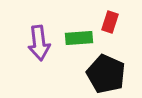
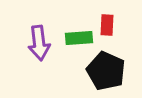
red rectangle: moved 3 px left, 3 px down; rotated 15 degrees counterclockwise
black pentagon: moved 3 px up
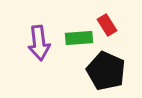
red rectangle: rotated 35 degrees counterclockwise
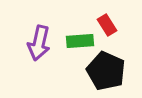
green rectangle: moved 1 px right, 3 px down
purple arrow: rotated 20 degrees clockwise
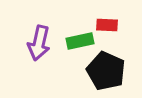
red rectangle: rotated 55 degrees counterclockwise
green rectangle: rotated 8 degrees counterclockwise
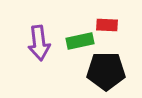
purple arrow: rotated 20 degrees counterclockwise
black pentagon: rotated 24 degrees counterclockwise
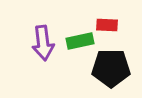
purple arrow: moved 4 px right
black pentagon: moved 5 px right, 3 px up
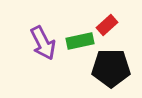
red rectangle: rotated 45 degrees counterclockwise
purple arrow: rotated 20 degrees counterclockwise
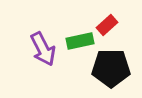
purple arrow: moved 6 px down
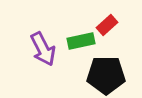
green rectangle: moved 1 px right
black pentagon: moved 5 px left, 7 px down
